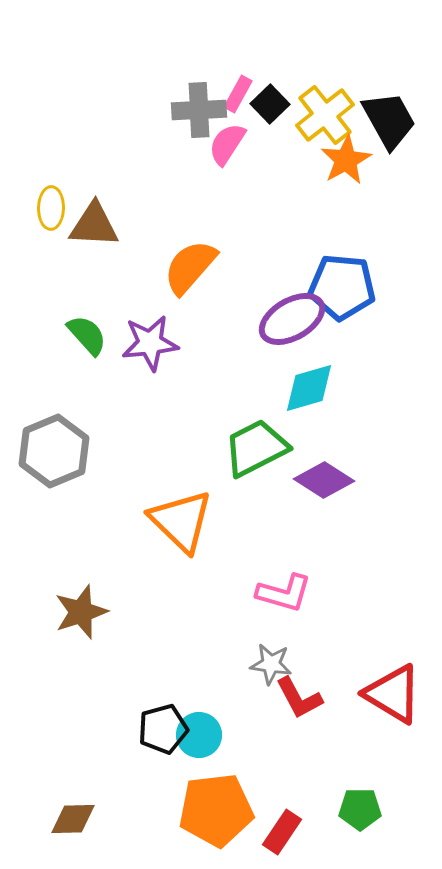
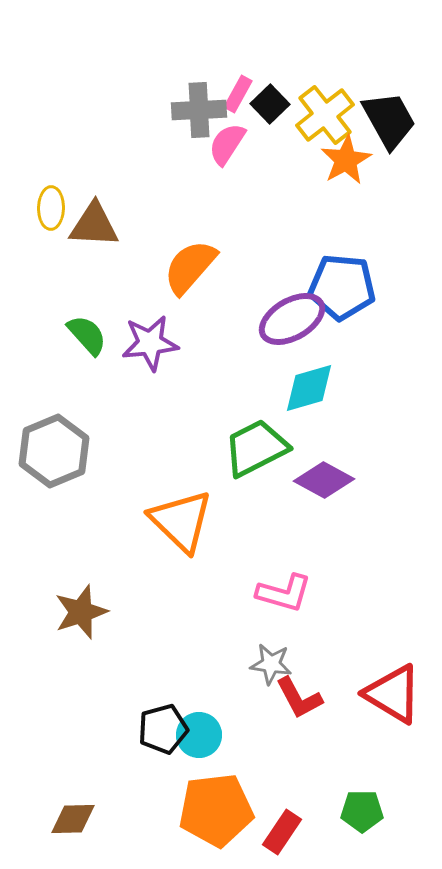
purple diamond: rotated 4 degrees counterclockwise
green pentagon: moved 2 px right, 2 px down
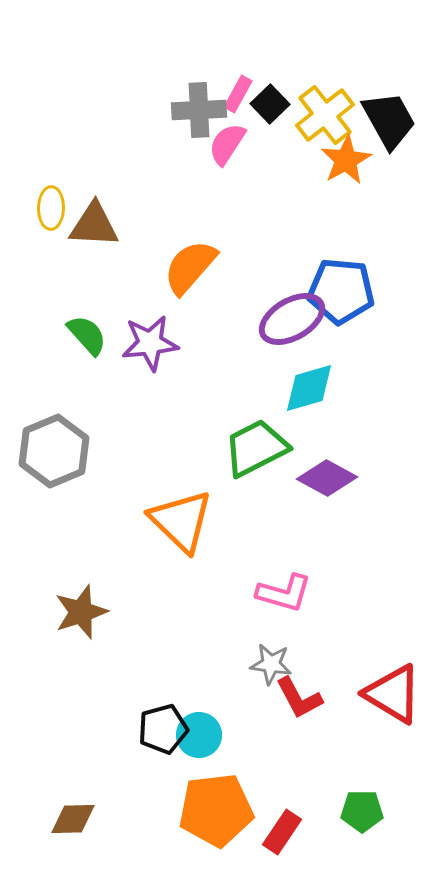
blue pentagon: moved 1 px left, 4 px down
purple diamond: moved 3 px right, 2 px up
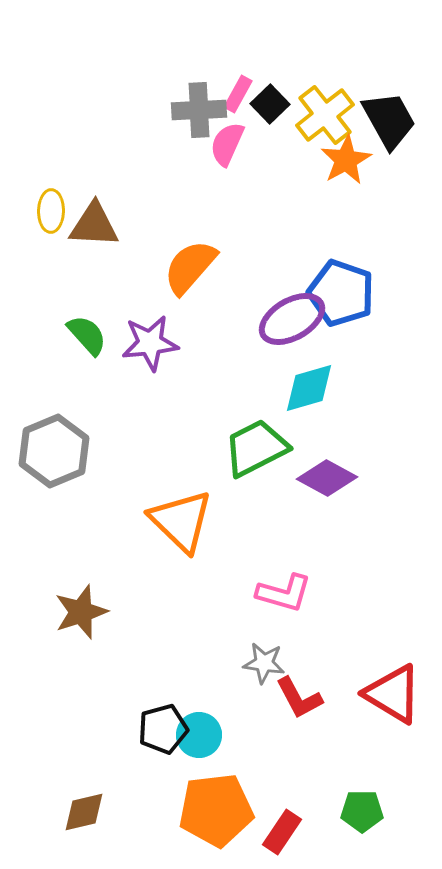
pink semicircle: rotated 9 degrees counterclockwise
yellow ellipse: moved 3 px down
blue pentagon: moved 2 px down; rotated 14 degrees clockwise
gray star: moved 7 px left, 1 px up
brown diamond: moved 11 px right, 7 px up; rotated 12 degrees counterclockwise
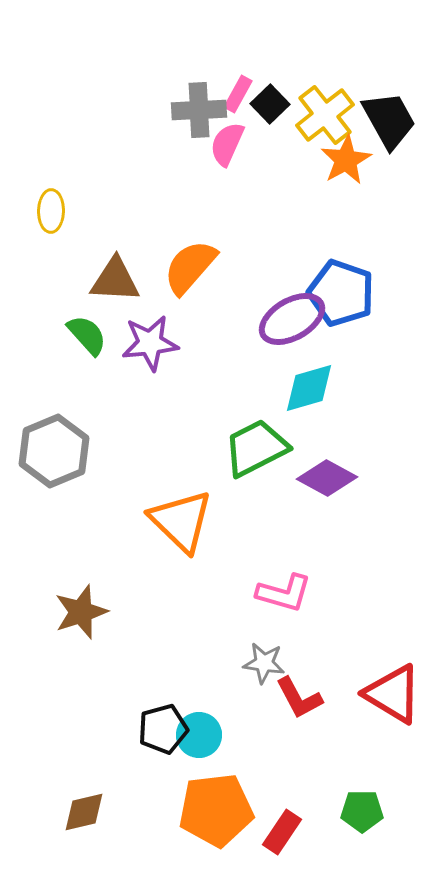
brown triangle: moved 21 px right, 55 px down
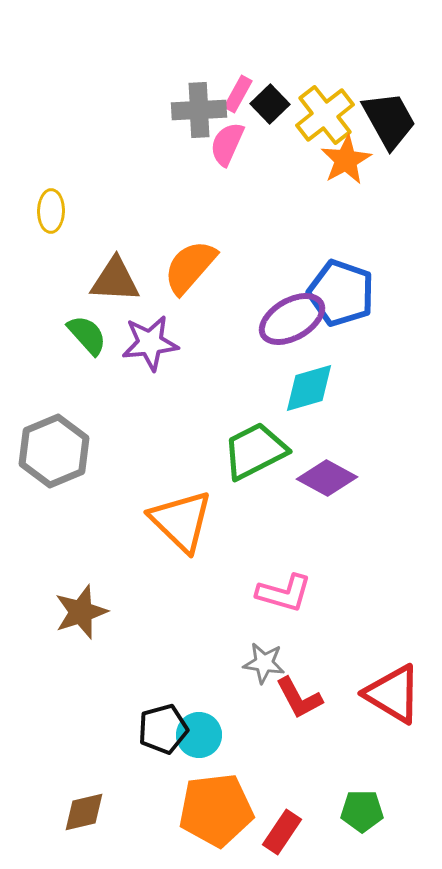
green trapezoid: moved 1 px left, 3 px down
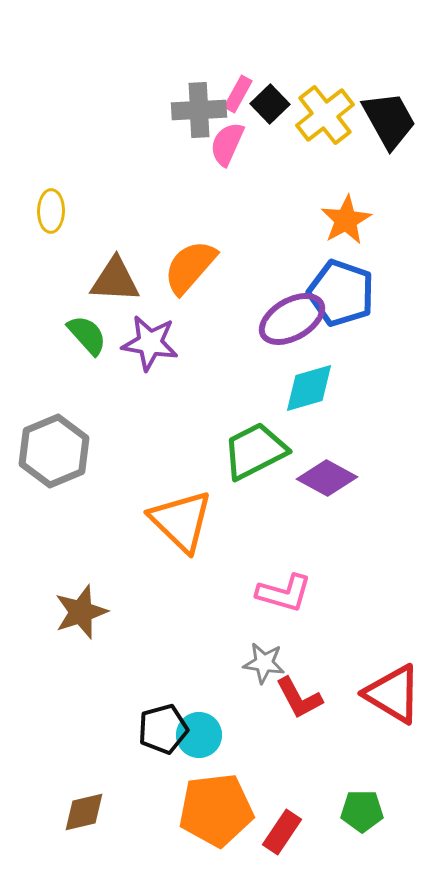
orange star: moved 60 px down
purple star: rotated 16 degrees clockwise
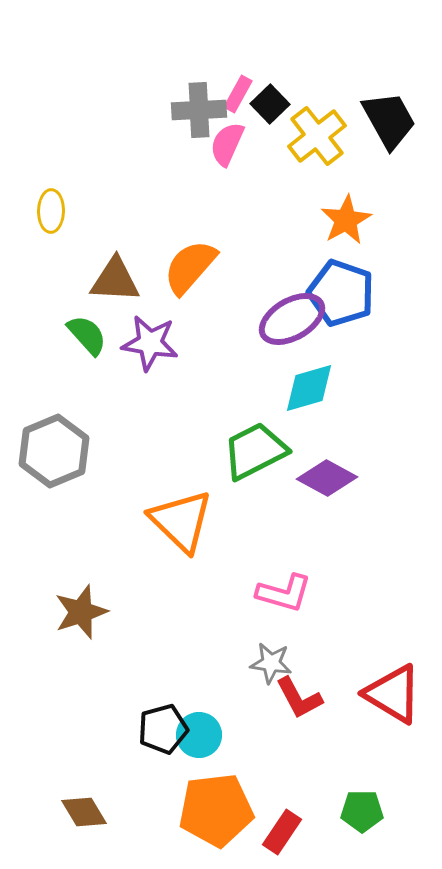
yellow cross: moved 8 px left, 21 px down
gray star: moved 7 px right
brown diamond: rotated 72 degrees clockwise
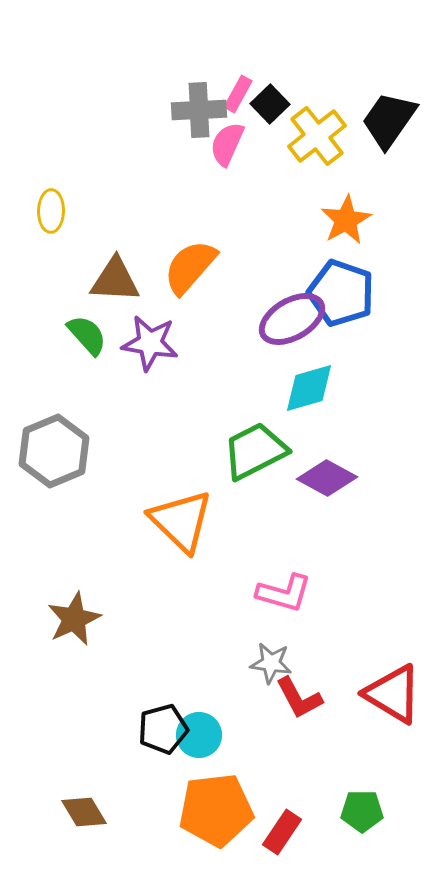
black trapezoid: rotated 116 degrees counterclockwise
brown star: moved 7 px left, 7 px down; rotated 6 degrees counterclockwise
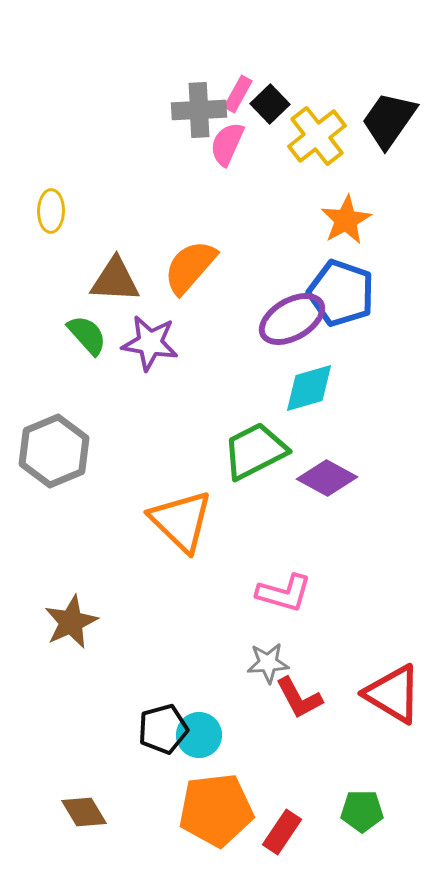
brown star: moved 3 px left, 3 px down
gray star: moved 3 px left; rotated 12 degrees counterclockwise
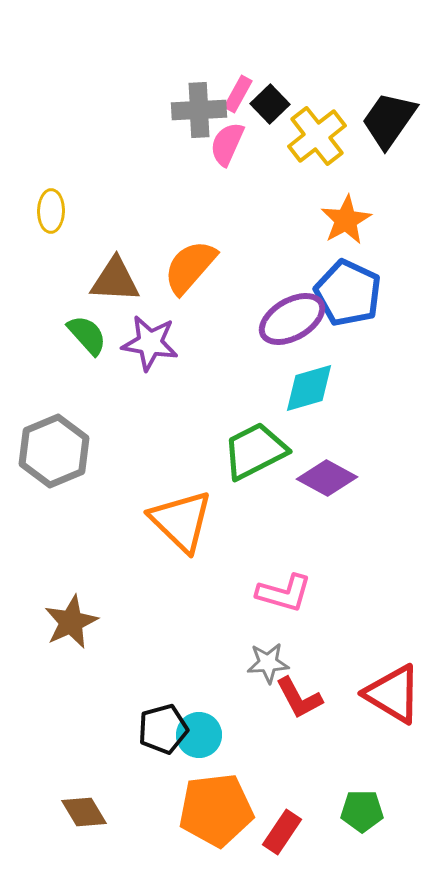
blue pentagon: moved 7 px right; rotated 6 degrees clockwise
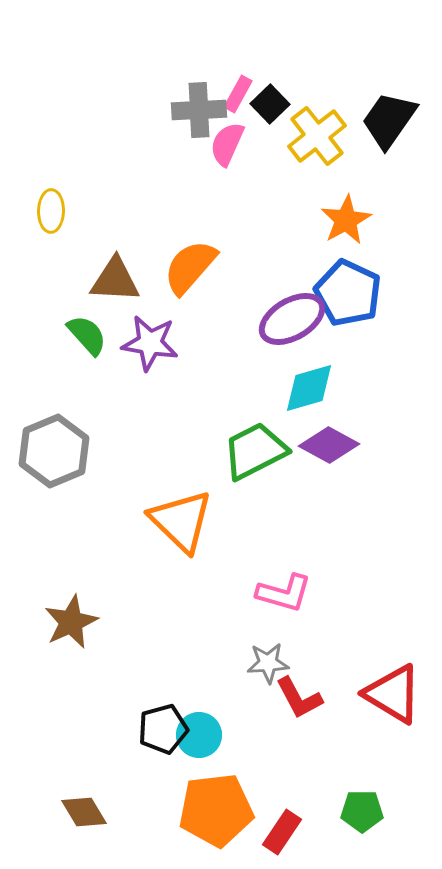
purple diamond: moved 2 px right, 33 px up
